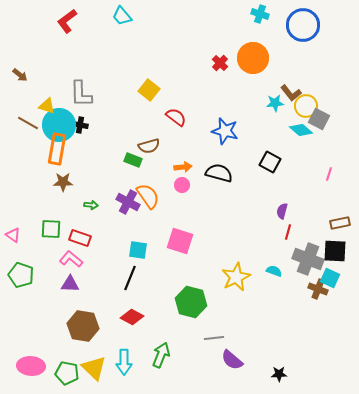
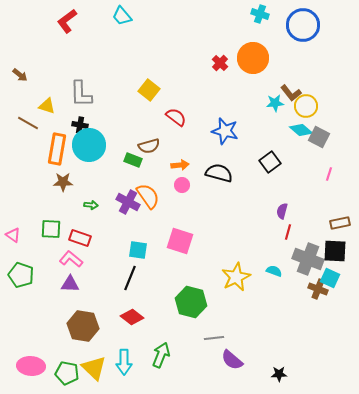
gray square at (319, 119): moved 18 px down
cyan circle at (59, 125): moved 30 px right, 20 px down
black square at (270, 162): rotated 25 degrees clockwise
orange arrow at (183, 167): moved 3 px left, 2 px up
red diamond at (132, 317): rotated 10 degrees clockwise
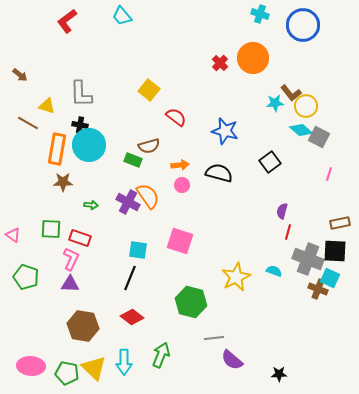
pink L-shape at (71, 259): rotated 75 degrees clockwise
green pentagon at (21, 275): moved 5 px right, 2 px down
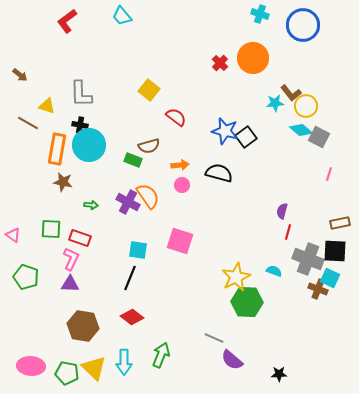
black square at (270, 162): moved 24 px left, 25 px up
brown star at (63, 182): rotated 12 degrees clockwise
green hexagon at (191, 302): moved 56 px right; rotated 12 degrees counterclockwise
gray line at (214, 338): rotated 30 degrees clockwise
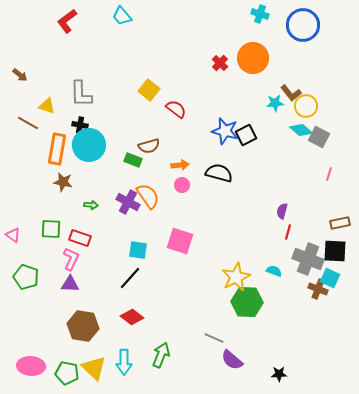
red semicircle at (176, 117): moved 8 px up
black square at (246, 137): moved 2 px up; rotated 10 degrees clockwise
black line at (130, 278): rotated 20 degrees clockwise
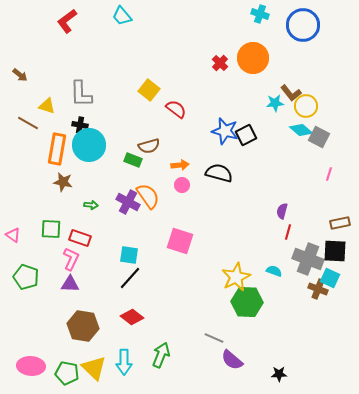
cyan square at (138, 250): moved 9 px left, 5 px down
